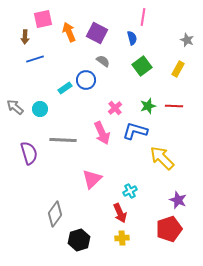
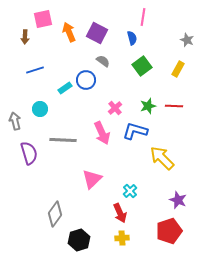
blue line: moved 11 px down
gray arrow: moved 14 px down; rotated 36 degrees clockwise
cyan cross: rotated 16 degrees counterclockwise
red pentagon: moved 2 px down
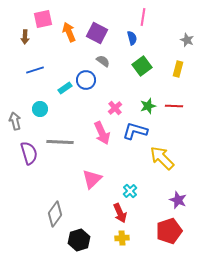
yellow rectangle: rotated 14 degrees counterclockwise
gray line: moved 3 px left, 2 px down
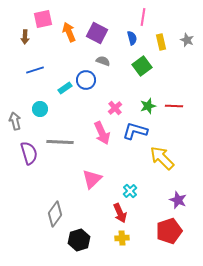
gray semicircle: rotated 16 degrees counterclockwise
yellow rectangle: moved 17 px left, 27 px up; rotated 28 degrees counterclockwise
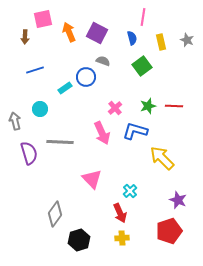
blue circle: moved 3 px up
pink triangle: rotated 30 degrees counterclockwise
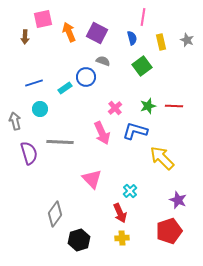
blue line: moved 1 px left, 13 px down
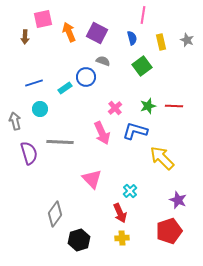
pink line: moved 2 px up
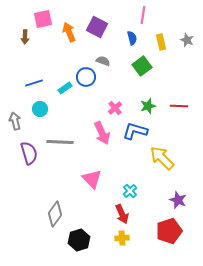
purple square: moved 6 px up
red line: moved 5 px right
red arrow: moved 2 px right, 1 px down
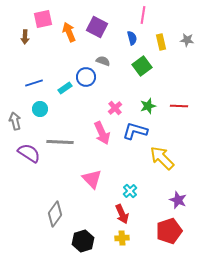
gray star: rotated 16 degrees counterclockwise
purple semicircle: rotated 40 degrees counterclockwise
black hexagon: moved 4 px right, 1 px down
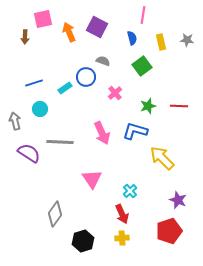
pink cross: moved 15 px up
pink triangle: rotated 10 degrees clockwise
